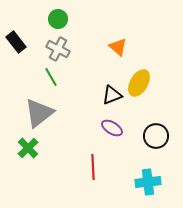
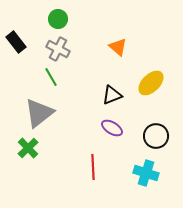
yellow ellipse: moved 12 px right; rotated 16 degrees clockwise
cyan cross: moved 2 px left, 9 px up; rotated 25 degrees clockwise
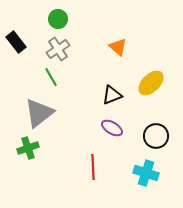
gray cross: rotated 30 degrees clockwise
green cross: rotated 25 degrees clockwise
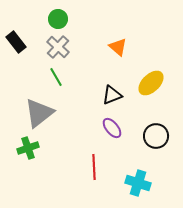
gray cross: moved 2 px up; rotated 15 degrees counterclockwise
green line: moved 5 px right
purple ellipse: rotated 20 degrees clockwise
red line: moved 1 px right
cyan cross: moved 8 px left, 10 px down
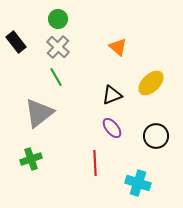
green cross: moved 3 px right, 11 px down
red line: moved 1 px right, 4 px up
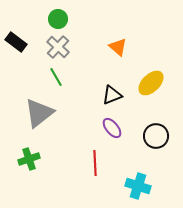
black rectangle: rotated 15 degrees counterclockwise
green cross: moved 2 px left
cyan cross: moved 3 px down
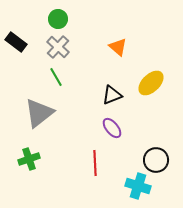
black circle: moved 24 px down
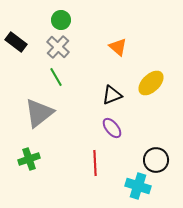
green circle: moved 3 px right, 1 px down
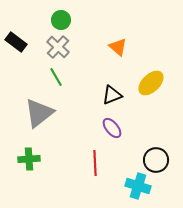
green cross: rotated 15 degrees clockwise
